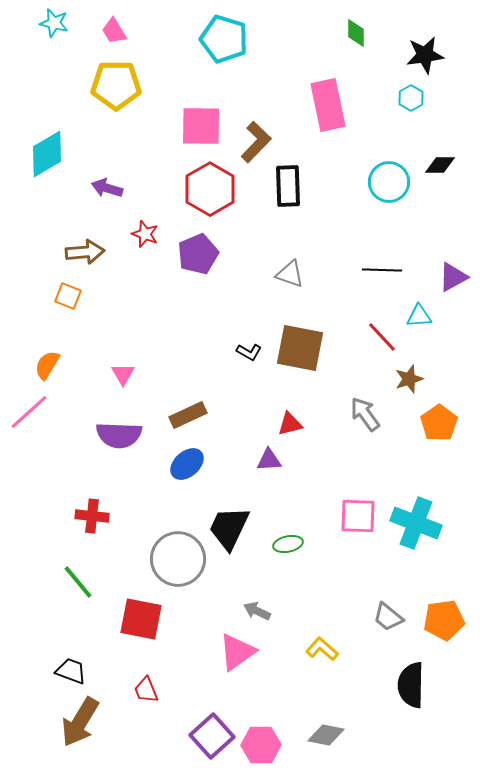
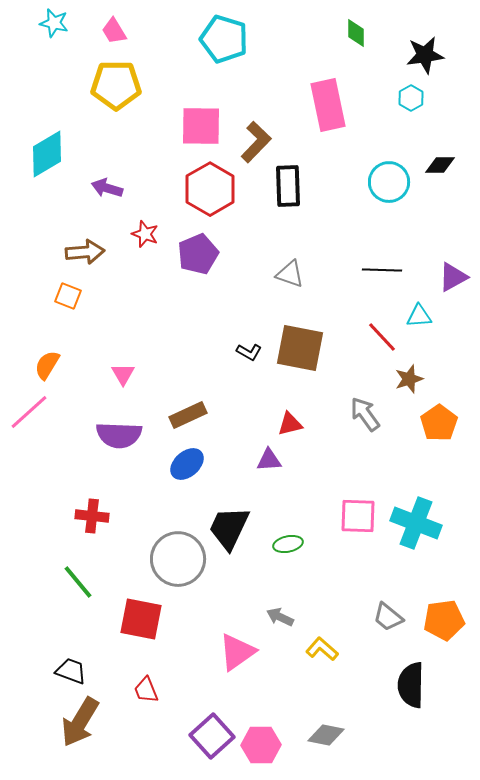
gray arrow at (257, 611): moved 23 px right, 6 px down
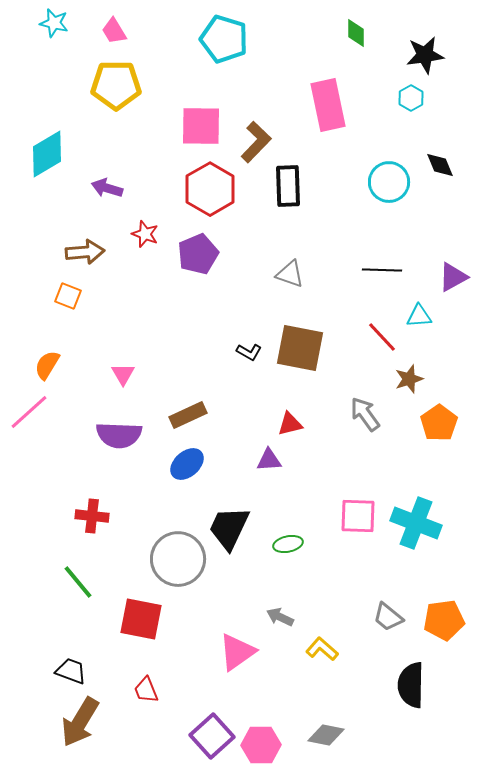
black diamond at (440, 165): rotated 68 degrees clockwise
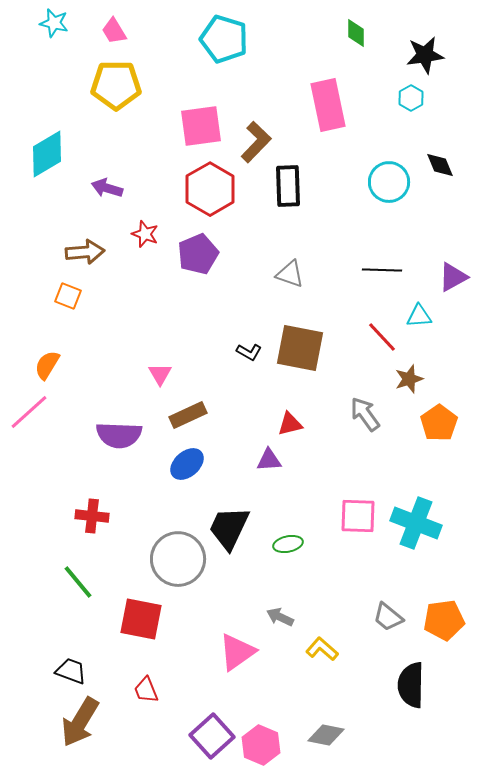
pink square at (201, 126): rotated 9 degrees counterclockwise
pink triangle at (123, 374): moved 37 px right
pink hexagon at (261, 745): rotated 24 degrees clockwise
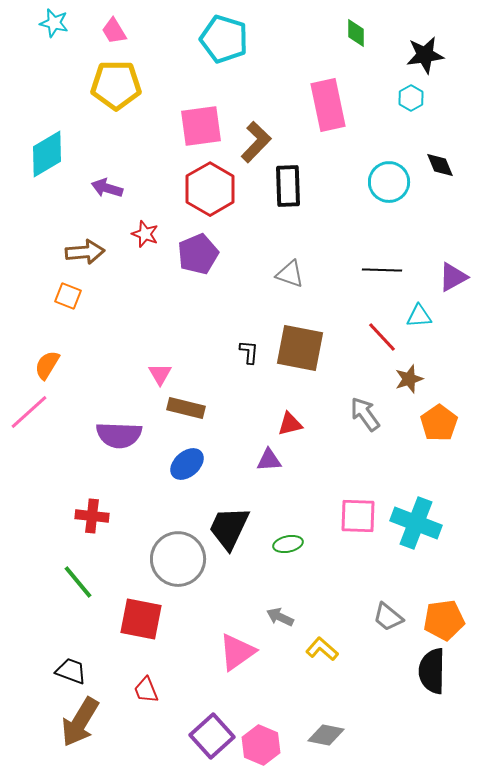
black L-shape at (249, 352): rotated 115 degrees counterclockwise
brown rectangle at (188, 415): moved 2 px left, 7 px up; rotated 39 degrees clockwise
black semicircle at (411, 685): moved 21 px right, 14 px up
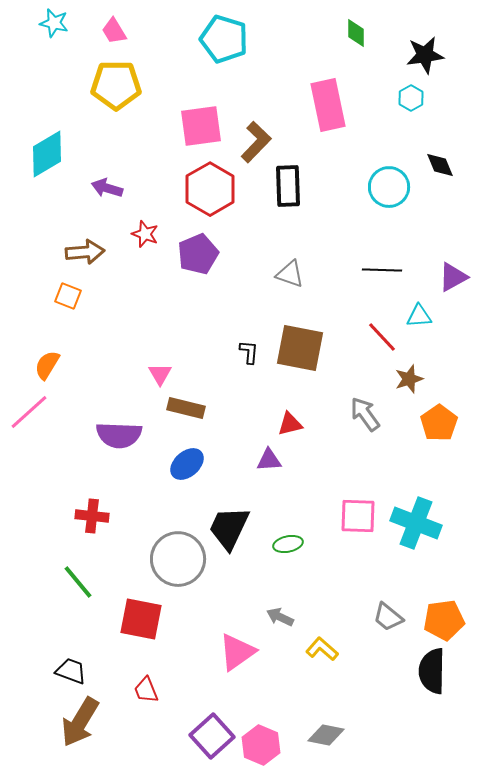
cyan circle at (389, 182): moved 5 px down
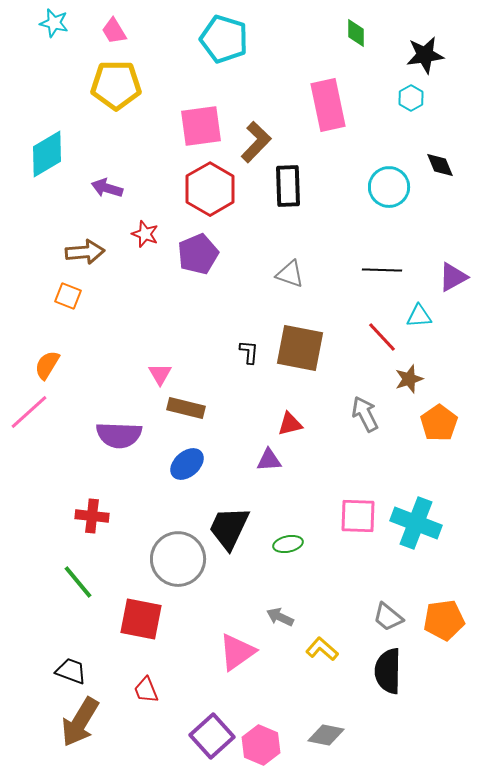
gray arrow at (365, 414): rotated 9 degrees clockwise
black semicircle at (432, 671): moved 44 px left
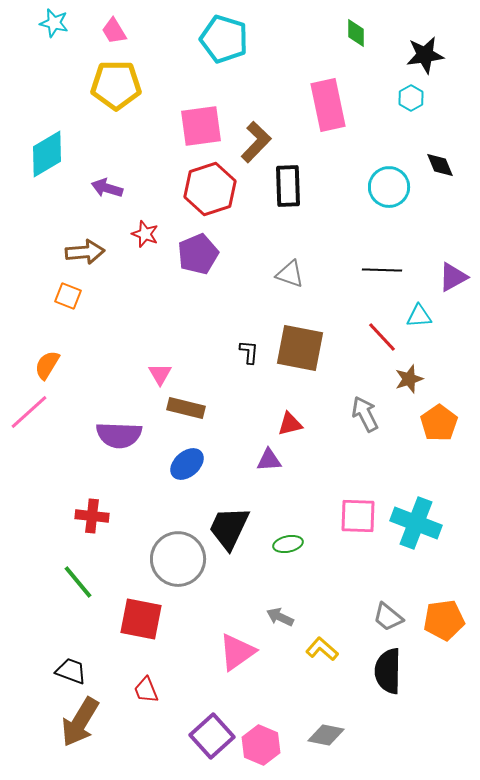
red hexagon at (210, 189): rotated 12 degrees clockwise
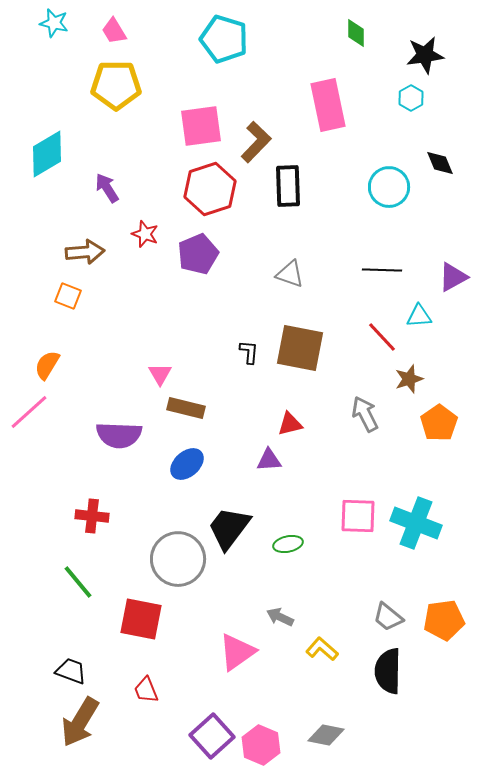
black diamond at (440, 165): moved 2 px up
purple arrow at (107, 188): rotated 40 degrees clockwise
black trapezoid at (229, 528): rotated 12 degrees clockwise
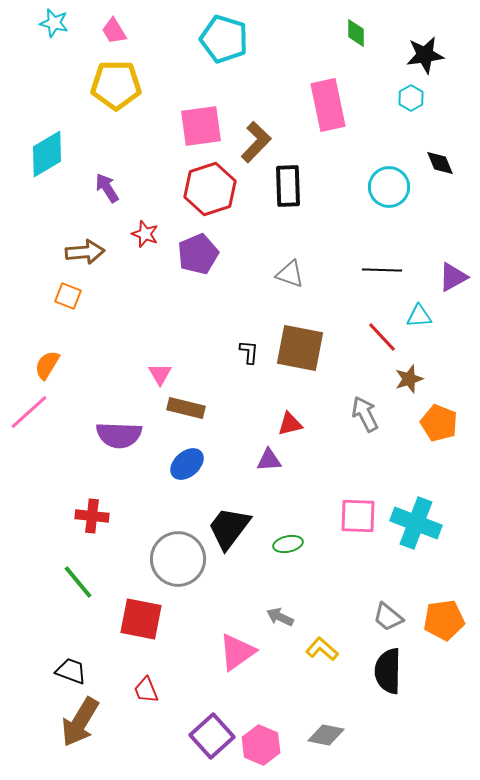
orange pentagon at (439, 423): rotated 15 degrees counterclockwise
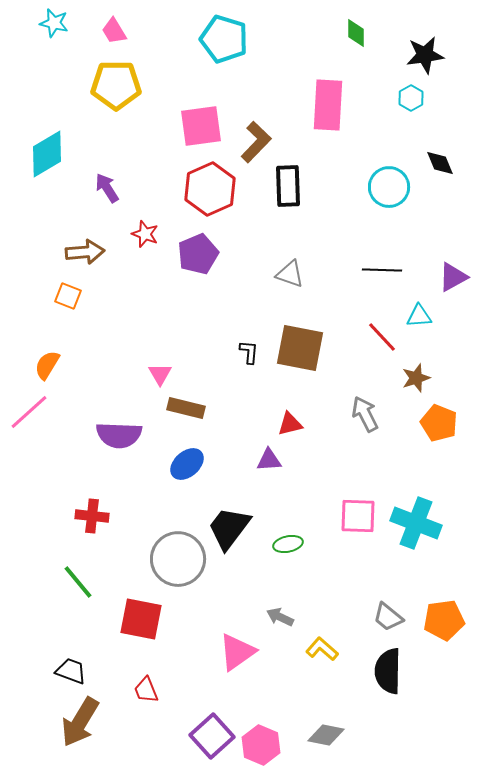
pink rectangle at (328, 105): rotated 15 degrees clockwise
red hexagon at (210, 189): rotated 6 degrees counterclockwise
brown star at (409, 379): moved 7 px right, 1 px up
